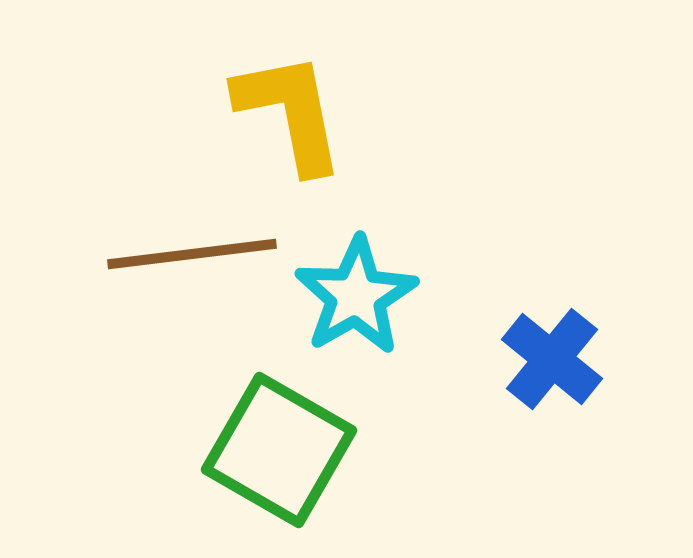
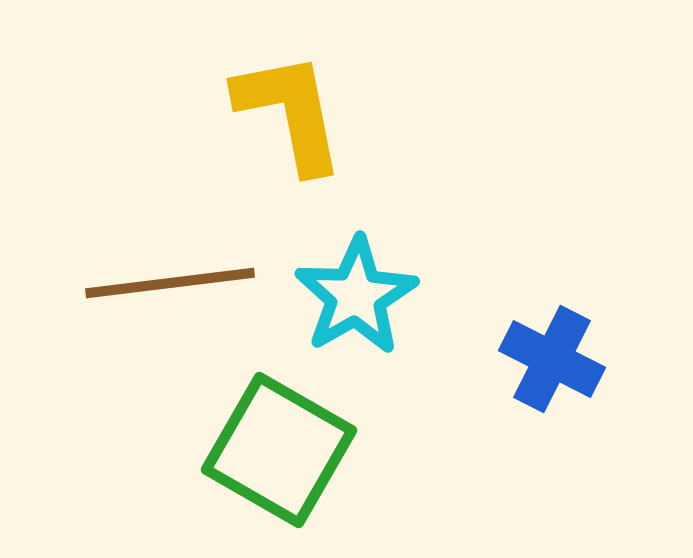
brown line: moved 22 px left, 29 px down
blue cross: rotated 12 degrees counterclockwise
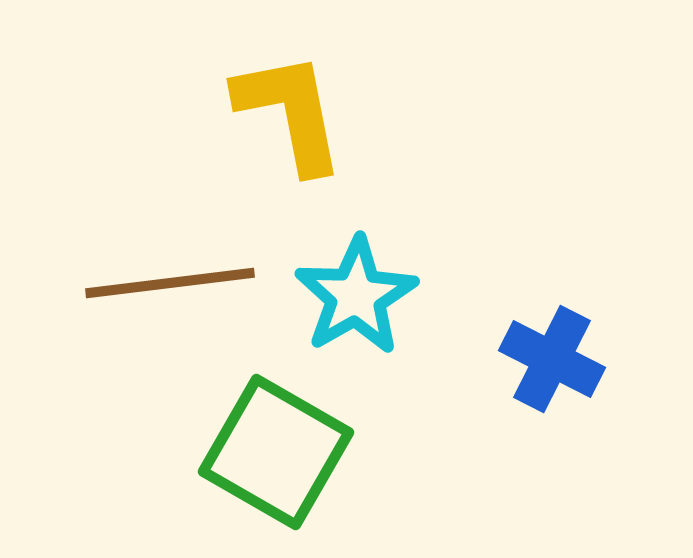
green square: moved 3 px left, 2 px down
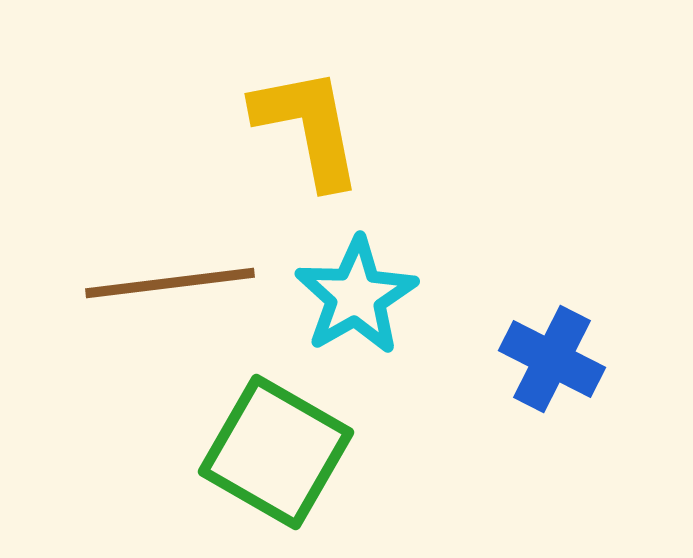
yellow L-shape: moved 18 px right, 15 px down
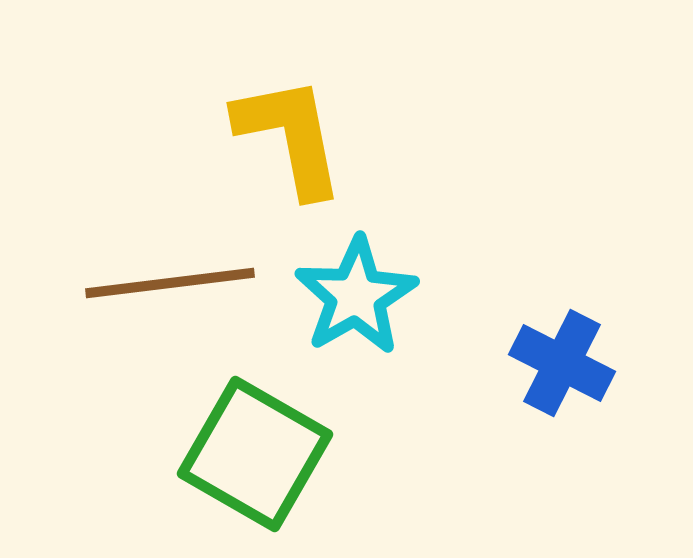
yellow L-shape: moved 18 px left, 9 px down
blue cross: moved 10 px right, 4 px down
green square: moved 21 px left, 2 px down
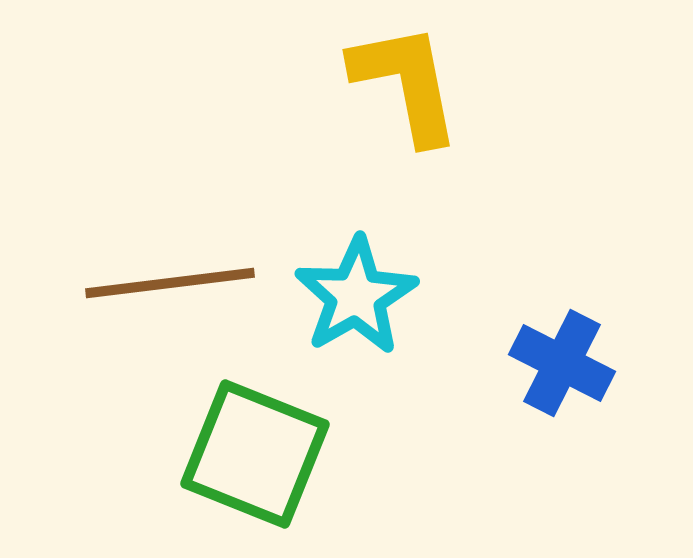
yellow L-shape: moved 116 px right, 53 px up
green square: rotated 8 degrees counterclockwise
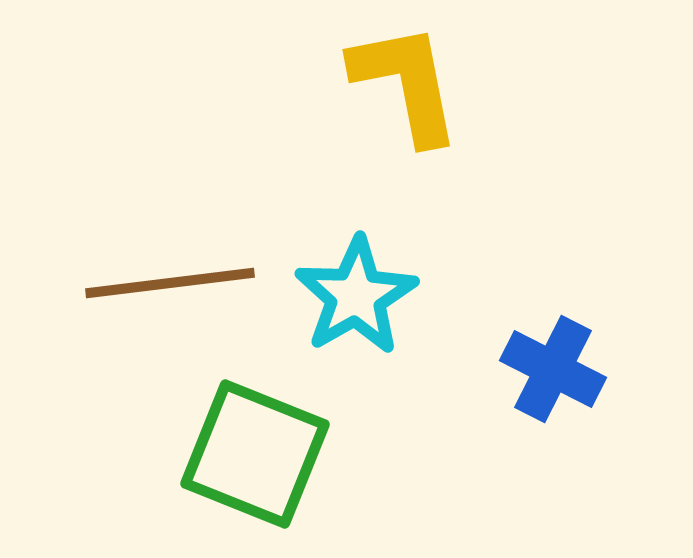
blue cross: moved 9 px left, 6 px down
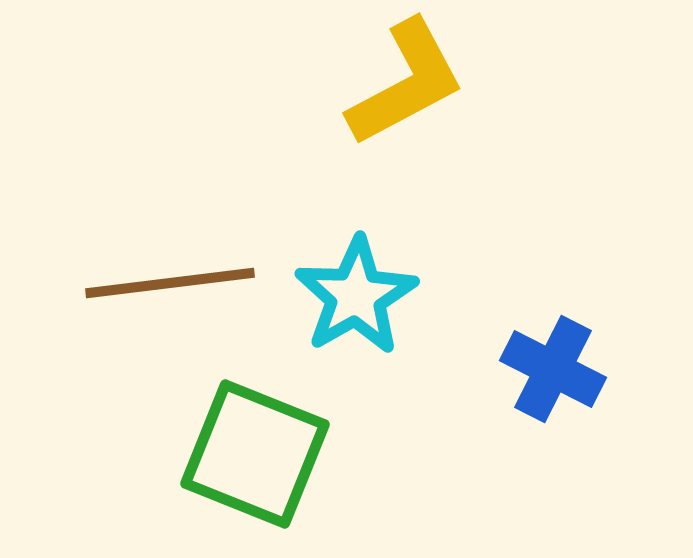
yellow L-shape: rotated 73 degrees clockwise
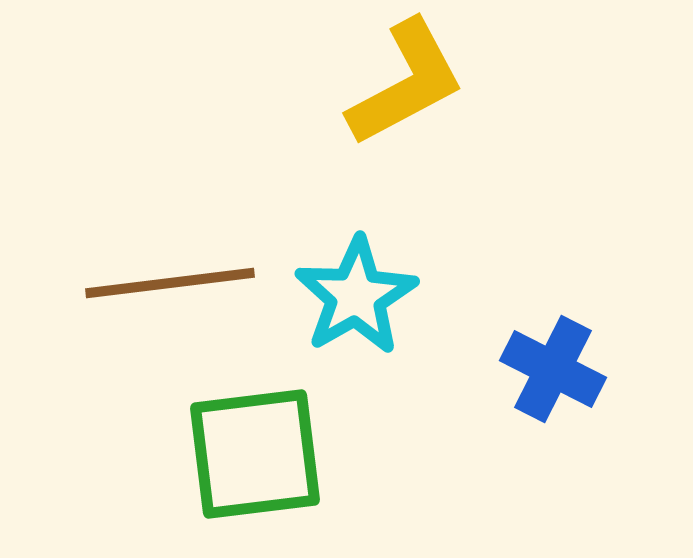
green square: rotated 29 degrees counterclockwise
